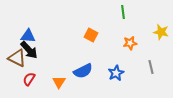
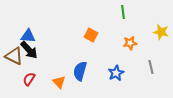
brown triangle: moved 3 px left, 2 px up
blue semicircle: moved 3 px left; rotated 132 degrees clockwise
orange triangle: rotated 16 degrees counterclockwise
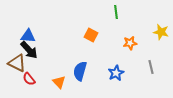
green line: moved 7 px left
brown triangle: moved 3 px right, 7 px down
red semicircle: rotated 72 degrees counterclockwise
